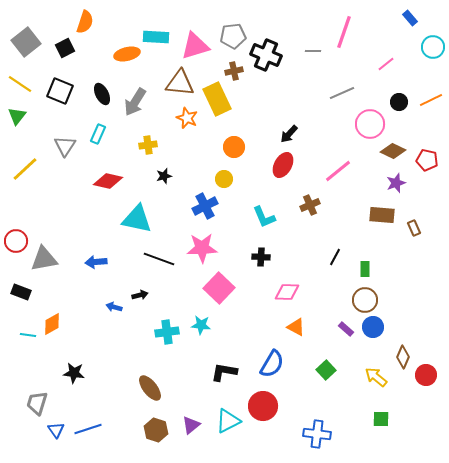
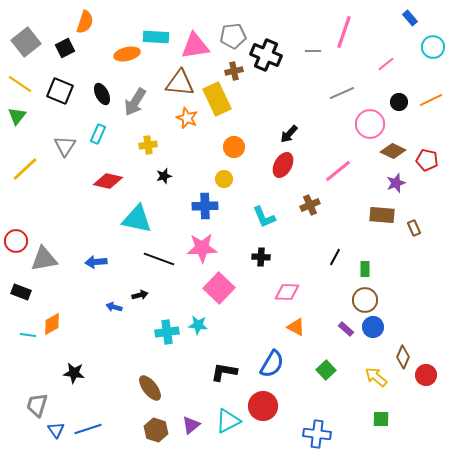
pink triangle at (195, 46): rotated 8 degrees clockwise
blue cross at (205, 206): rotated 25 degrees clockwise
cyan star at (201, 325): moved 3 px left
gray trapezoid at (37, 403): moved 2 px down
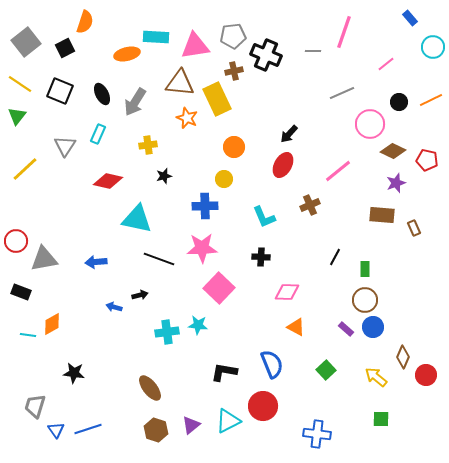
blue semicircle at (272, 364): rotated 52 degrees counterclockwise
gray trapezoid at (37, 405): moved 2 px left, 1 px down
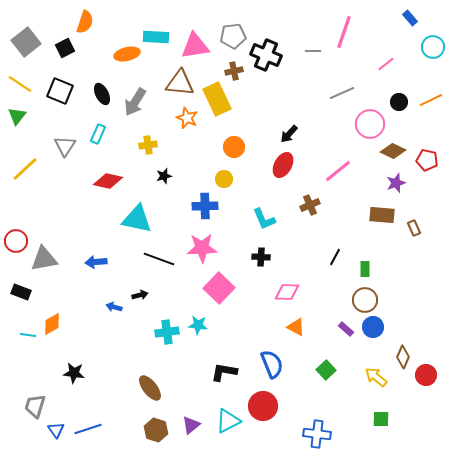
cyan L-shape at (264, 217): moved 2 px down
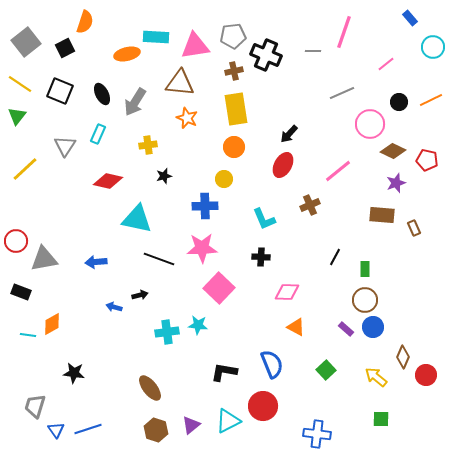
yellow rectangle at (217, 99): moved 19 px right, 10 px down; rotated 16 degrees clockwise
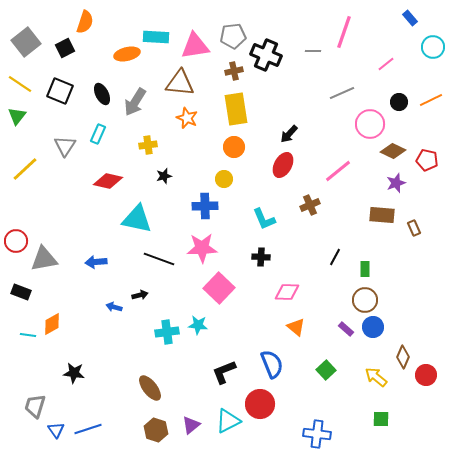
orange triangle at (296, 327): rotated 12 degrees clockwise
black L-shape at (224, 372): rotated 32 degrees counterclockwise
red circle at (263, 406): moved 3 px left, 2 px up
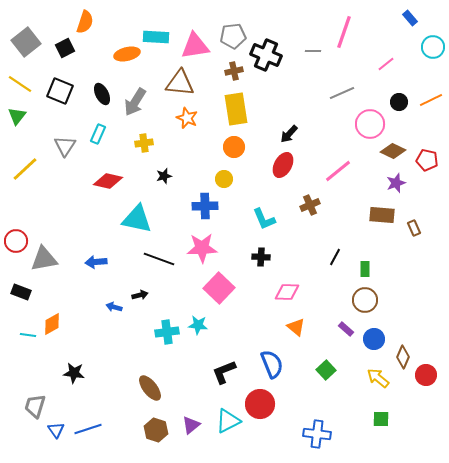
yellow cross at (148, 145): moved 4 px left, 2 px up
blue circle at (373, 327): moved 1 px right, 12 px down
yellow arrow at (376, 377): moved 2 px right, 1 px down
